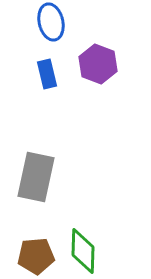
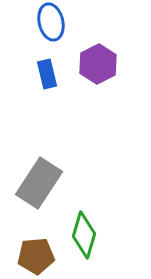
purple hexagon: rotated 12 degrees clockwise
gray rectangle: moved 3 px right, 6 px down; rotated 21 degrees clockwise
green diamond: moved 1 px right, 16 px up; rotated 15 degrees clockwise
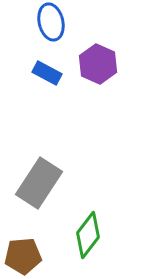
purple hexagon: rotated 9 degrees counterclockwise
blue rectangle: moved 1 px up; rotated 48 degrees counterclockwise
green diamond: moved 4 px right; rotated 21 degrees clockwise
brown pentagon: moved 13 px left
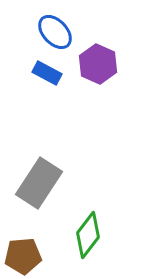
blue ellipse: moved 4 px right, 10 px down; rotated 30 degrees counterclockwise
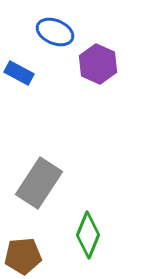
blue ellipse: rotated 24 degrees counterclockwise
blue rectangle: moved 28 px left
green diamond: rotated 15 degrees counterclockwise
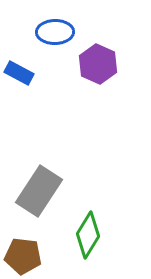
blue ellipse: rotated 24 degrees counterclockwise
gray rectangle: moved 8 px down
green diamond: rotated 9 degrees clockwise
brown pentagon: rotated 12 degrees clockwise
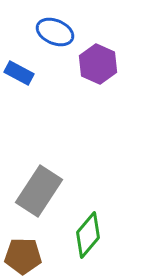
blue ellipse: rotated 24 degrees clockwise
green diamond: rotated 9 degrees clockwise
brown pentagon: rotated 6 degrees counterclockwise
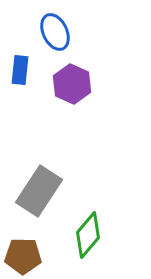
blue ellipse: rotated 42 degrees clockwise
purple hexagon: moved 26 px left, 20 px down
blue rectangle: moved 1 px right, 3 px up; rotated 68 degrees clockwise
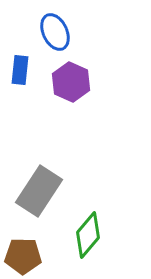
purple hexagon: moved 1 px left, 2 px up
